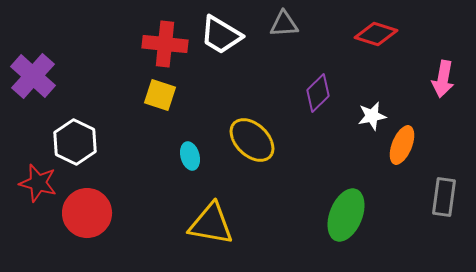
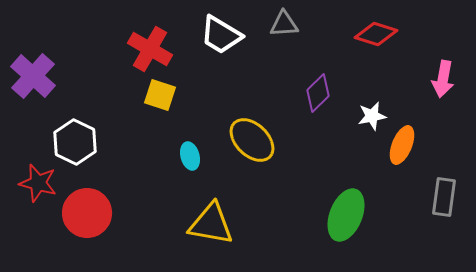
red cross: moved 15 px left, 5 px down; rotated 24 degrees clockwise
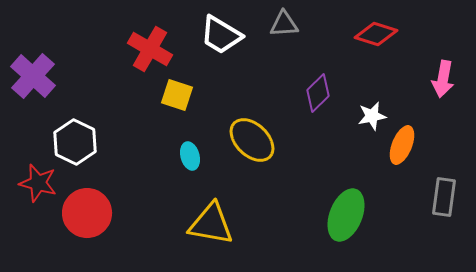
yellow square: moved 17 px right
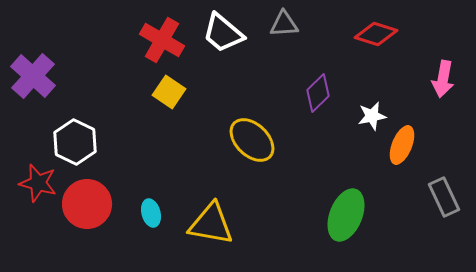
white trapezoid: moved 2 px right, 2 px up; rotated 9 degrees clockwise
red cross: moved 12 px right, 9 px up
yellow square: moved 8 px left, 3 px up; rotated 16 degrees clockwise
cyan ellipse: moved 39 px left, 57 px down
gray rectangle: rotated 33 degrees counterclockwise
red circle: moved 9 px up
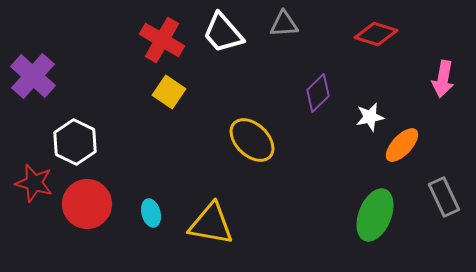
white trapezoid: rotated 9 degrees clockwise
white star: moved 2 px left, 1 px down
orange ellipse: rotated 21 degrees clockwise
red star: moved 4 px left
green ellipse: moved 29 px right
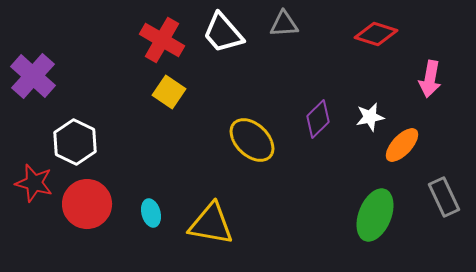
pink arrow: moved 13 px left
purple diamond: moved 26 px down
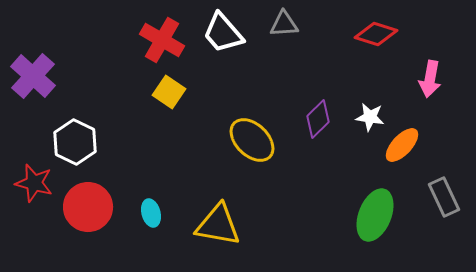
white star: rotated 20 degrees clockwise
red circle: moved 1 px right, 3 px down
yellow triangle: moved 7 px right, 1 px down
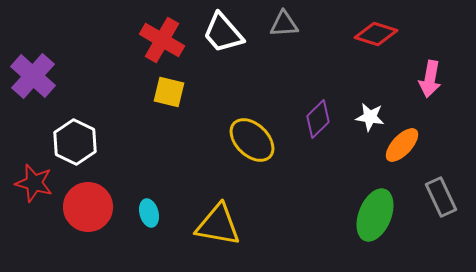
yellow square: rotated 20 degrees counterclockwise
gray rectangle: moved 3 px left
cyan ellipse: moved 2 px left
